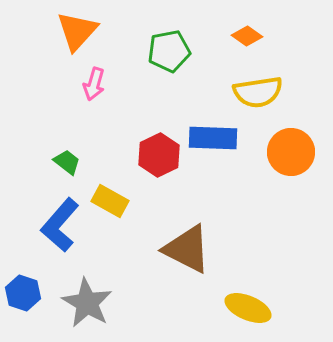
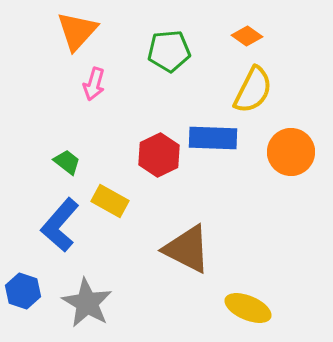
green pentagon: rotated 6 degrees clockwise
yellow semicircle: moved 5 px left, 2 px up; rotated 54 degrees counterclockwise
blue hexagon: moved 2 px up
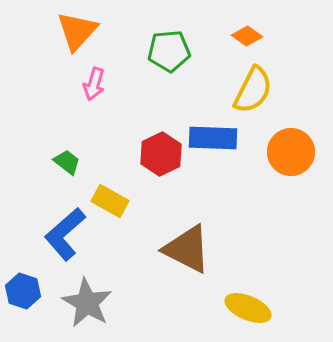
red hexagon: moved 2 px right, 1 px up
blue L-shape: moved 5 px right, 9 px down; rotated 8 degrees clockwise
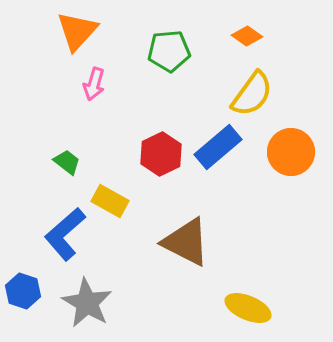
yellow semicircle: moved 1 px left, 4 px down; rotated 9 degrees clockwise
blue rectangle: moved 5 px right, 9 px down; rotated 42 degrees counterclockwise
brown triangle: moved 1 px left, 7 px up
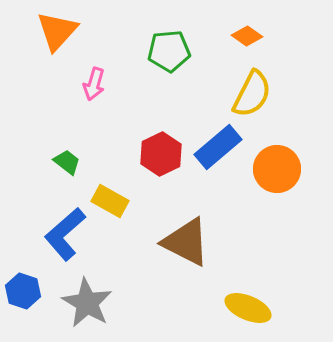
orange triangle: moved 20 px left
yellow semicircle: rotated 9 degrees counterclockwise
orange circle: moved 14 px left, 17 px down
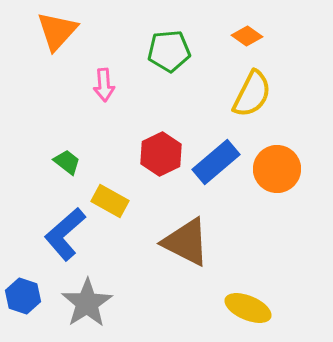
pink arrow: moved 10 px right, 1 px down; rotated 20 degrees counterclockwise
blue rectangle: moved 2 px left, 15 px down
blue hexagon: moved 5 px down
gray star: rotated 9 degrees clockwise
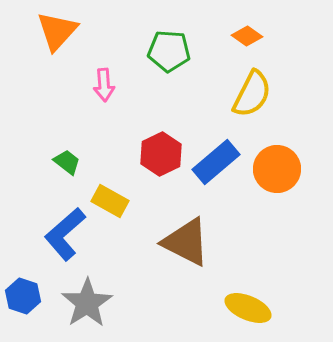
green pentagon: rotated 9 degrees clockwise
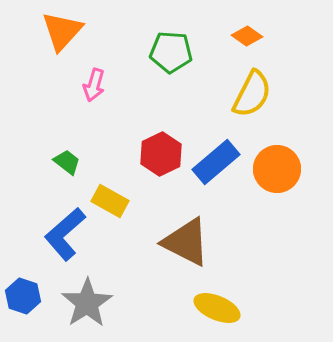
orange triangle: moved 5 px right
green pentagon: moved 2 px right, 1 px down
pink arrow: moved 10 px left; rotated 20 degrees clockwise
yellow ellipse: moved 31 px left
